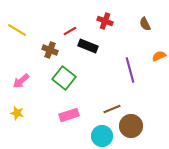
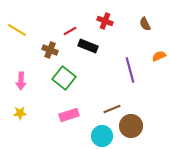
pink arrow: rotated 48 degrees counterclockwise
yellow star: moved 3 px right; rotated 16 degrees counterclockwise
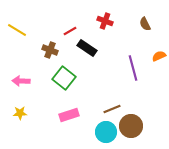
black rectangle: moved 1 px left, 2 px down; rotated 12 degrees clockwise
purple line: moved 3 px right, 2 px up
pink arrow: rotated 90 degrees clockwise
cyan circle: moved 4 px right, 4 px up
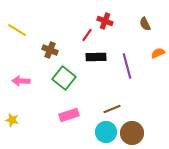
red line: moved 17 px right, 4 px down; rotated 24 degrees counterclockwise
black rectangle: moved 9 px right, 9 px down; rotated 36 degrees counterclockwise
orange semicircle: moved 1 px left, 3 px up
purple line: moved 6 px left, 2 px up
yellow star: moved 8 px left, 7 px down; rotated 16 degrees clockwise
brown circle: moved 1 px right, 7 px down
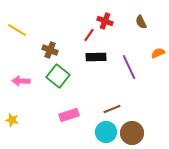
brown semicircle: moved 4 px left, 2 px up
red line: moved 2 px right
purple line: moved 2 px right, 1 px down; rotated 10 degrees counterclockwise
green square: moved 6 px left, 2 px up
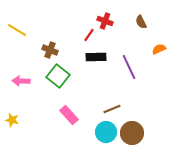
orange semicircle: moved 1 px right, 4 px up
pink rectangle: rotated 66 degrees clockwise
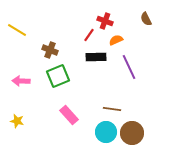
brown semicircle: moved 5 px right, 3 px up
orange semicircle: moved 43 px left, 9 px up
green square: rotated 30 degrees clockwise
brown line: rotated 30 degrees clockwise
yellow star: moved 5 px right, 1 px down
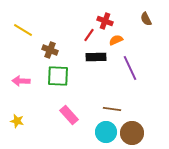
yellow line: moved 6 px right
purple line: moved 1 px right, 1 px down
green square: rotated 25 degrees clockwise
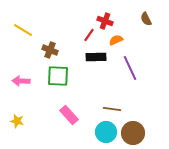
brown circle: moved 1 px right
